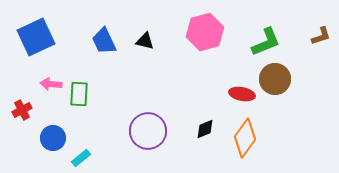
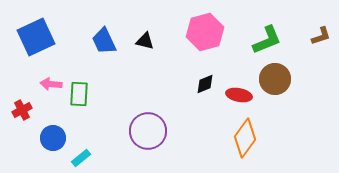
green L-shape: moved 1 px right, 2 px up
red ellipse: moved 3 px left, 1 px down
black diamond: moved 45 px up
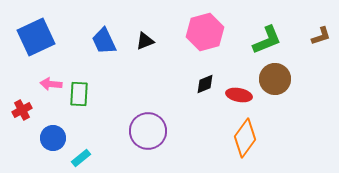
black triangle: rotated 36 degrees counterclockwise
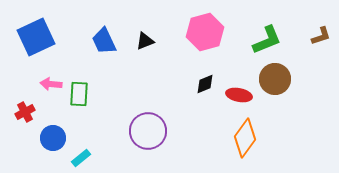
red cross: moved 3 px right, 2 px down
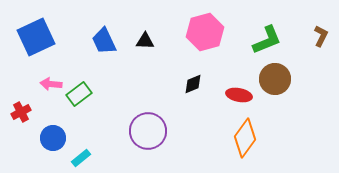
brown L-shape: rotated 45 degrees counterclockwise
black triangle: rotated 24 degrees clockwise
black diamond: moved 12 px left
green rectangle: rotated 50 degrees clockwise
red cross: moved 4 px left
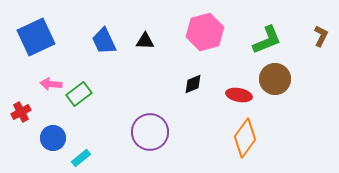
purple circle: moved 2 px right, 1 px down
